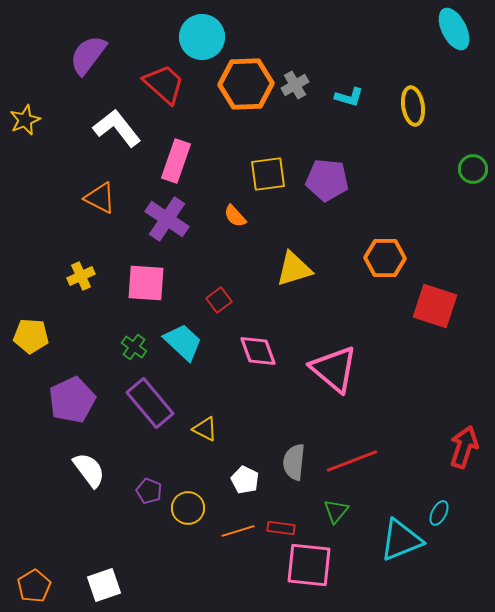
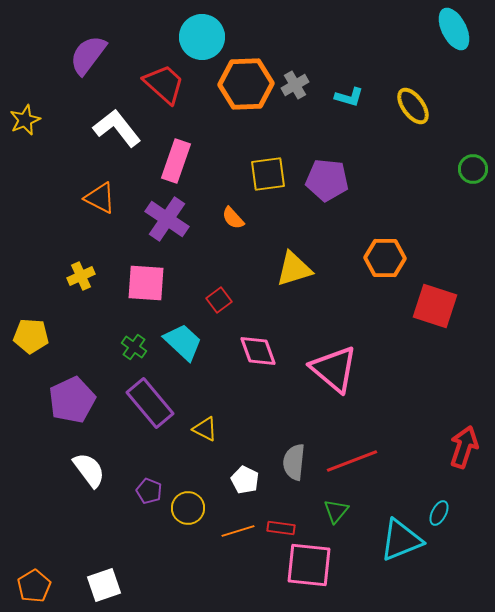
yellow ellipse at (413, 106): rotated 27 degrees counterclockwise
orange semicircle at (235, 216): moved 2 px left, 2 px down
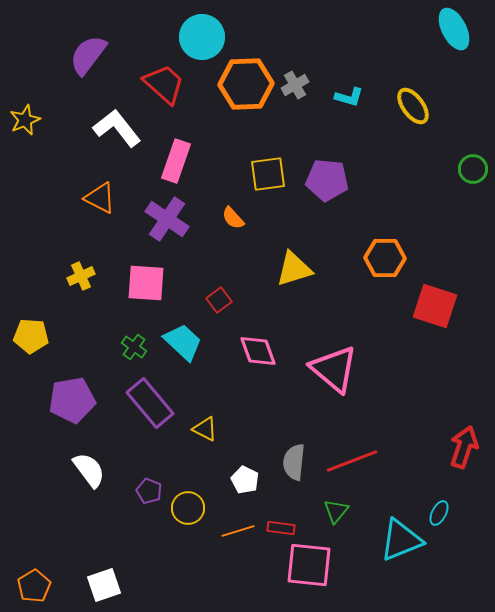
purple pentagon at (72, 400): rotated 15 degrees clockwise
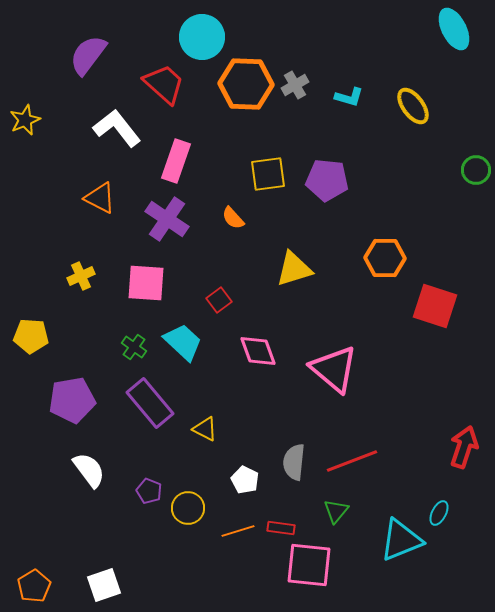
orange hexagon at (246, 84): rotated 4 degrees clockwise
green circle at (473, 169): moved 3 px right, 1 px down
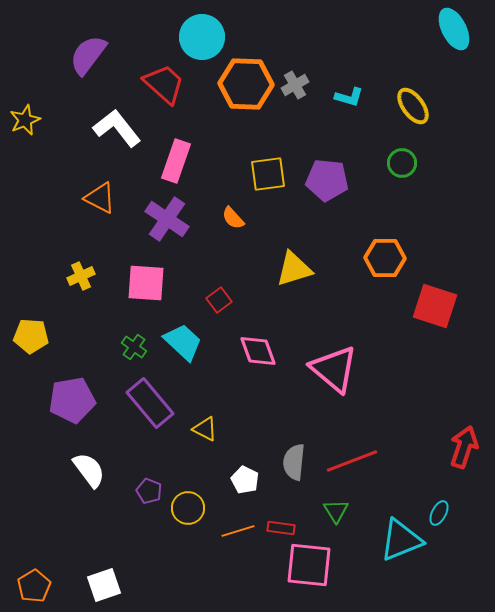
green circle at (476, 170): moved 74 px left, 7 px up
green triangle at (336, 511): rotated 12 degrees counterclockwise
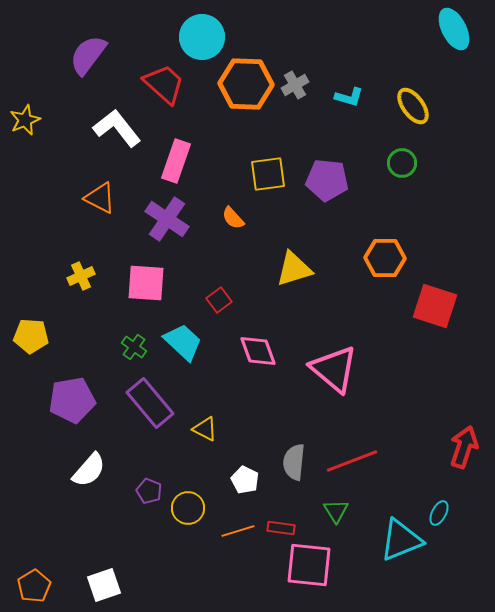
white semicircle at (89, 470): rotated 78 degrees clockwise
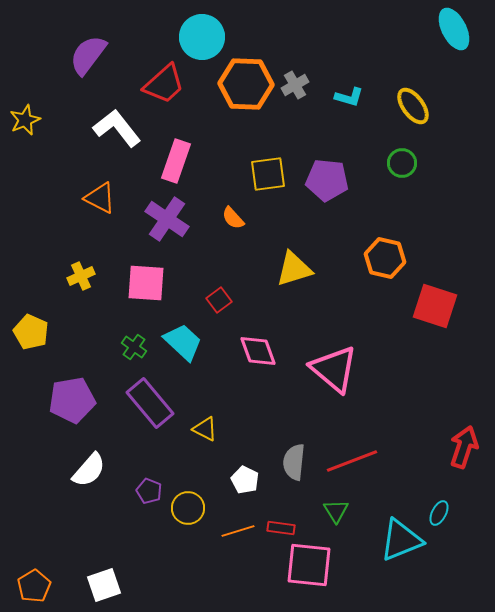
red trapezoid at (164, 84): rotated 96 degrees clockwise
orange hexagon at (385, 258): rotated 12 degrees clockwise
yellow pentagon at (31, 336): moved 4 px up; rotated 20 degrees clockwise
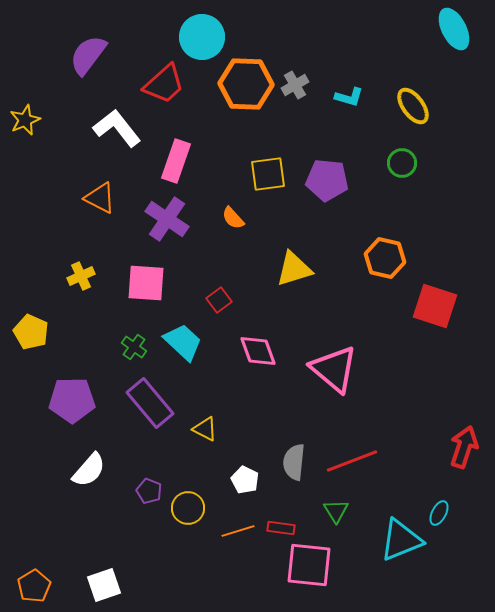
purple pentagon at (72, 400): rotated 9 degrees clockwise
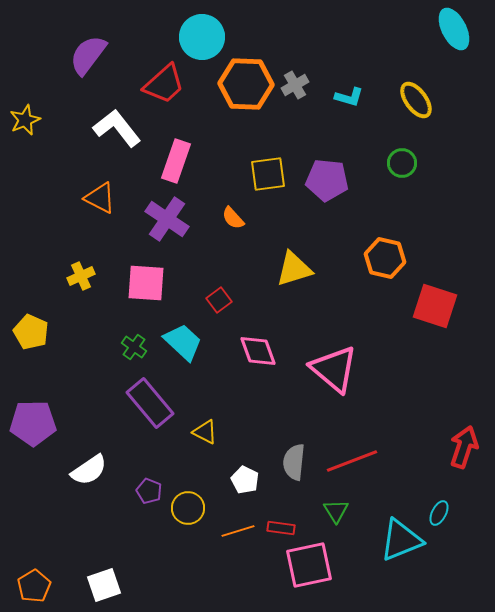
yellow ellipse at (413, 106): moved 3 px right, 6 px up
purple pentagon at (72, 400): moved 39 px left, 23 px down
yellow triangle at (205, 429): moved 3 px down
white semicircle at (89, 470): rotated 15 degrees clockwise
pink square at (309, 565): rotated 18 degrees counterclockwise
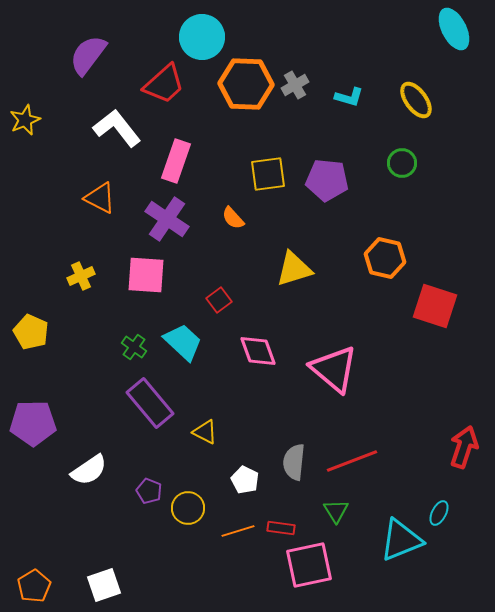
pink square at (146, 283): moved 8 px up
